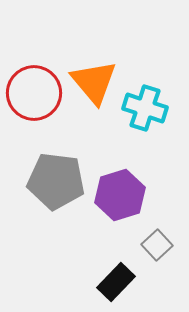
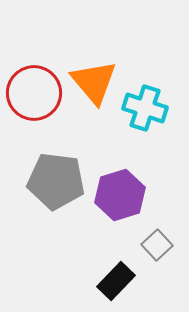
black rectangle: moved 1 px up
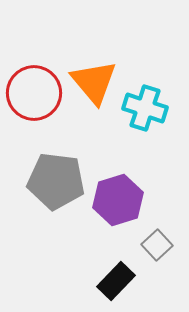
purple hexagon: moved 2 px left, 5 px down
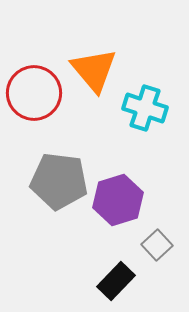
orange triangle: moved 12 px up
gray pentagon: moved 3 px right
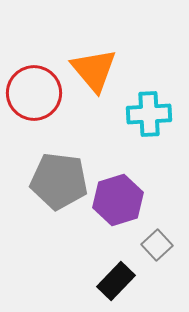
cyan cross: moved 4 px right, 6 px down; rotated 21 degrees counterclockwise
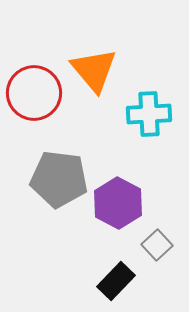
gray pentagon: moved 2 px up
purple hexagon: moved 3 px down; rotated 15 degrees counterclockwise
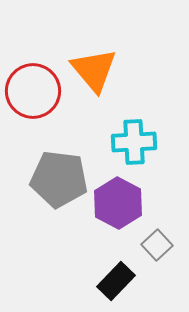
red circle: moved 1 px left, 2 px up
cyan cross: moved 15 px left, 28 px down
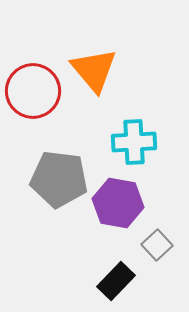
purple hexagon: rotated 18 degrees counterclockwise
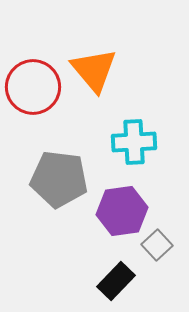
red circle: moved 4 px up
purple hexagon: moved 4 px right, 8 px down; rotated 18 degrees counterclockwise
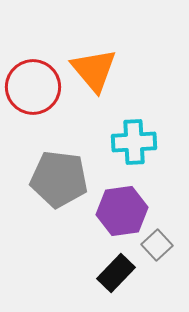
black rectangle: moved 8 px up
